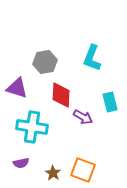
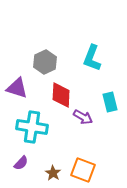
gray hexagon: rotated 15 degrees counterclockwise
purple semicircle: rotated 35 degrees counterclockwise
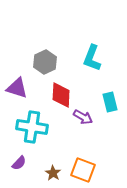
purple semicircle: moved 2 px left
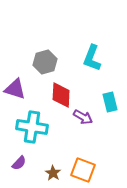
gray hexagon: rotated 10 degrees clockwise
purple triangle: moved 2 px left, 1 px down
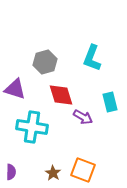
red diamond: rotated 20 degrees counterclockwise
purple semicircle: moved 8 px left, 9 px down; rotated 42 degrees counterclockwise
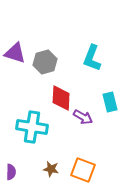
purple triangle: moved 36 px up
red diamond: moved 3 px down; rotated 20 degrees clockwise
brown star: moved 2 px left, 4 px up; rotated 21 degrees counterclockwise
